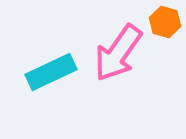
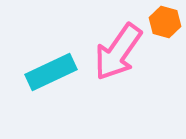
pink arrow: moved 1 px up
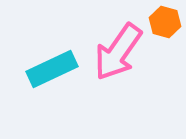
cyan rectangle: moved 1 px right, 3 px up
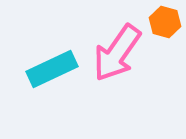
pink arrow: moved 1 px left, 1 px down
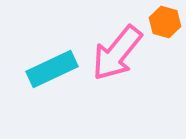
pink arrow: rotated 4 degrees clockwise
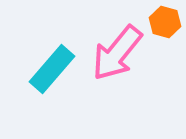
cyan rectangle: rotated 24 degrees counterclockwise
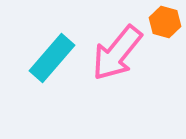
cyan rectangle: moved 11 px up
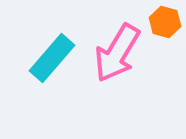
pink arrow: rotated 8 degrees counterclockwise
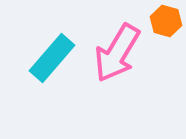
orange hexagon: moved 1 px right, 1 px up
